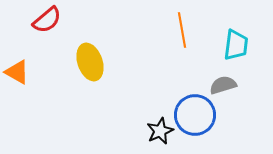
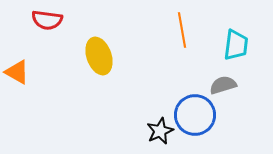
red semicircle: rotated 48 degrees clockwise
yellow ellipse: moved 9 px right, 6 px up
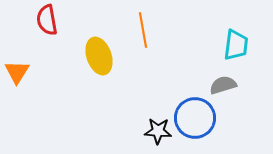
red semicircle: rotated 72 degrees clockwise
orange line: moved 39 px left
orange triangle: rotated 32 degrees clockwise
blue circle: moved 3 px down
black star: moved 2 px left; rotated 28 degrees clockwise
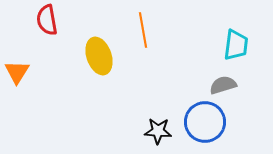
blue circle: moved 10 px right, 4 px down
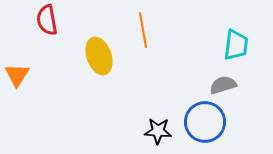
orange triangle: moved 3 px down
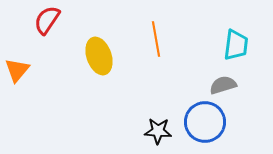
red semicircle: rotated 44 degrees clockwise
orange line: moved 13 px right, 9 px down
orange triangle: moved 5 px up; rotated 8 degrees clockwise
